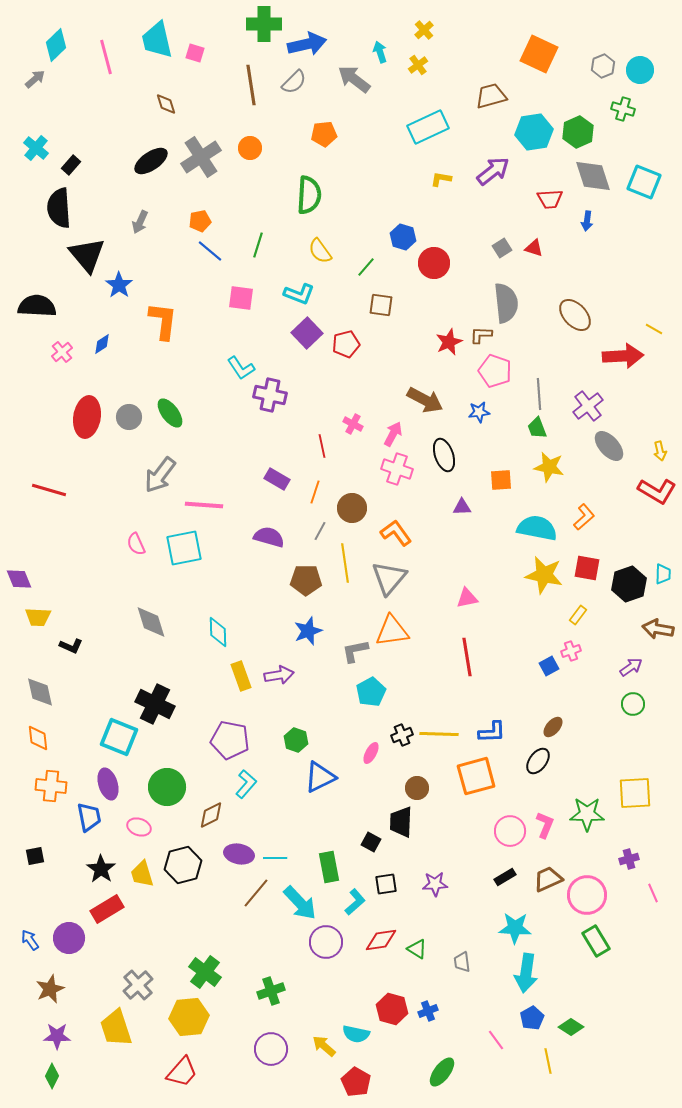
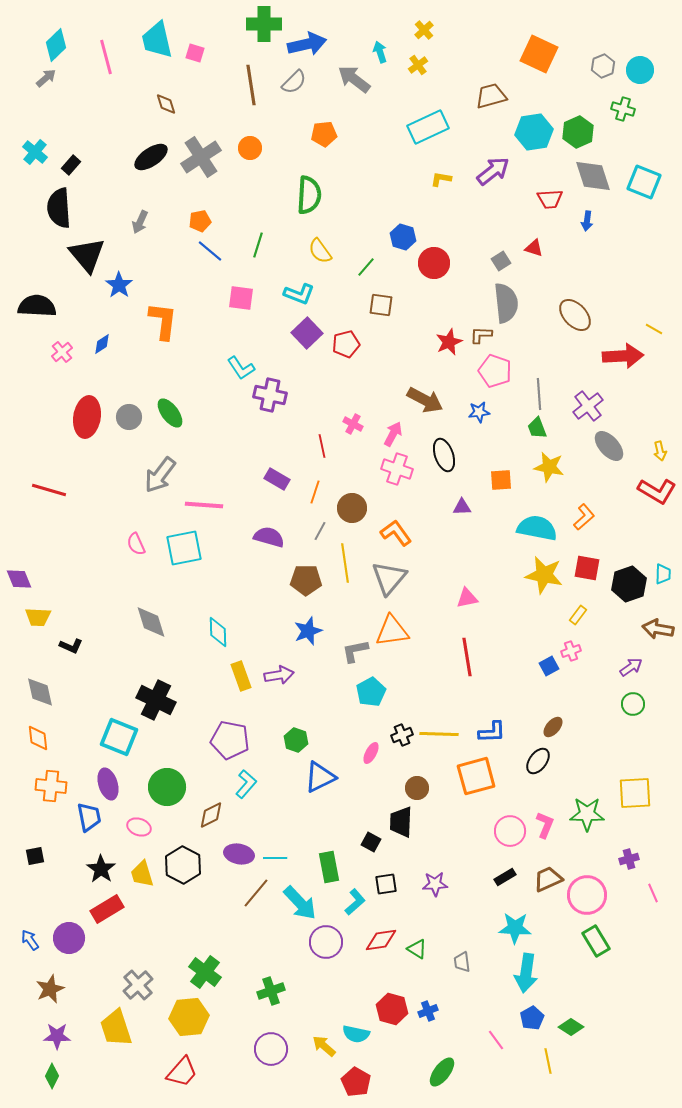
gray arrow at (35, 79): moved 11 px right, 1 px up
cyan cross at (36, 148): moved 1 px left, 4 px down
black ellipse at (151, 161): moved 4 px up
gray square at (502, 248): moved 1 px left, 13 px down
black cross at (155, 704): moved 1 px right, 4 px up
black hexagon at (183, 865): rotated 18 degrees counterclockwise
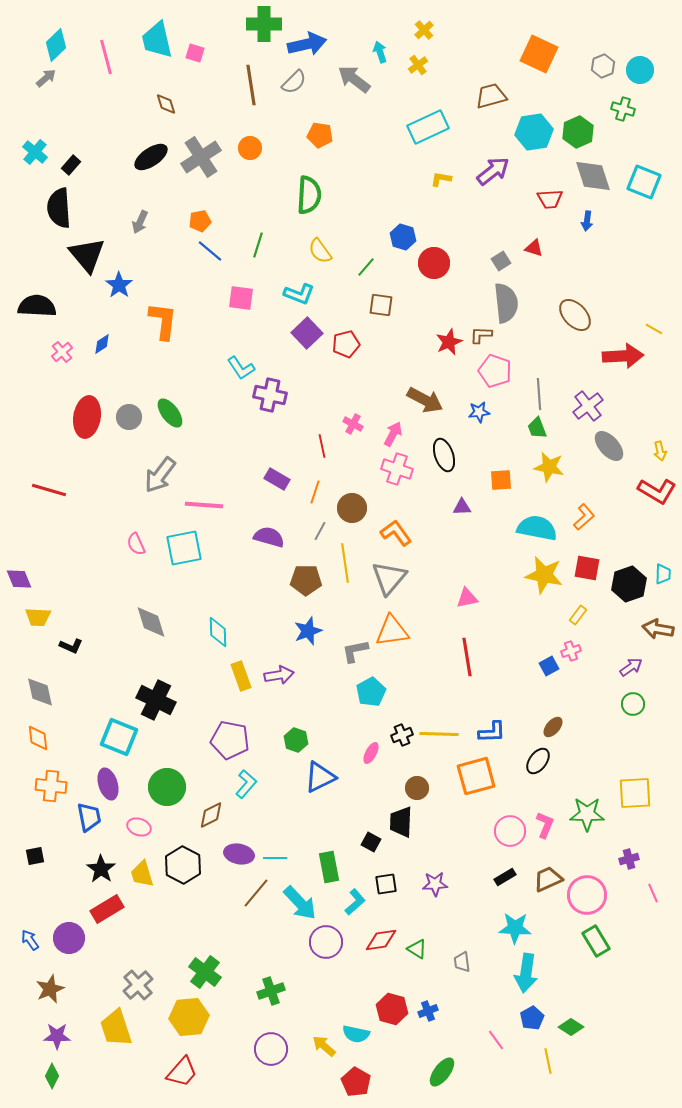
orange pentagon at (324, 134): moved 4 px left, 1 px down; rotated 15 degrees clockwise
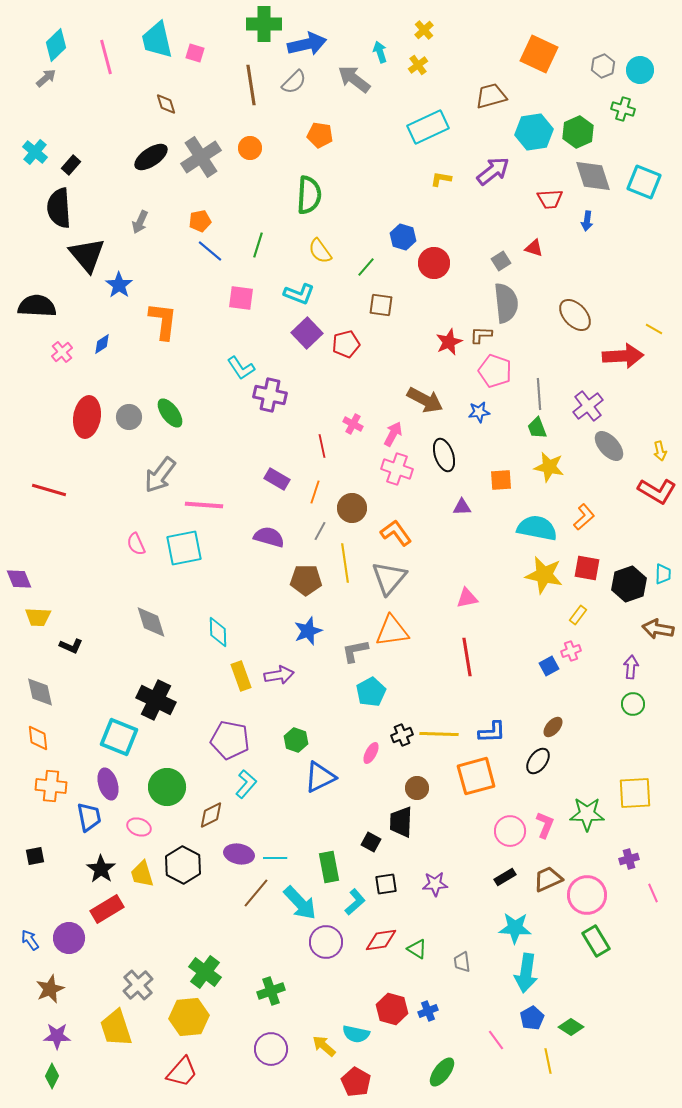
purple arrow at (631, 667): rotated 50 degrees counterclockwise
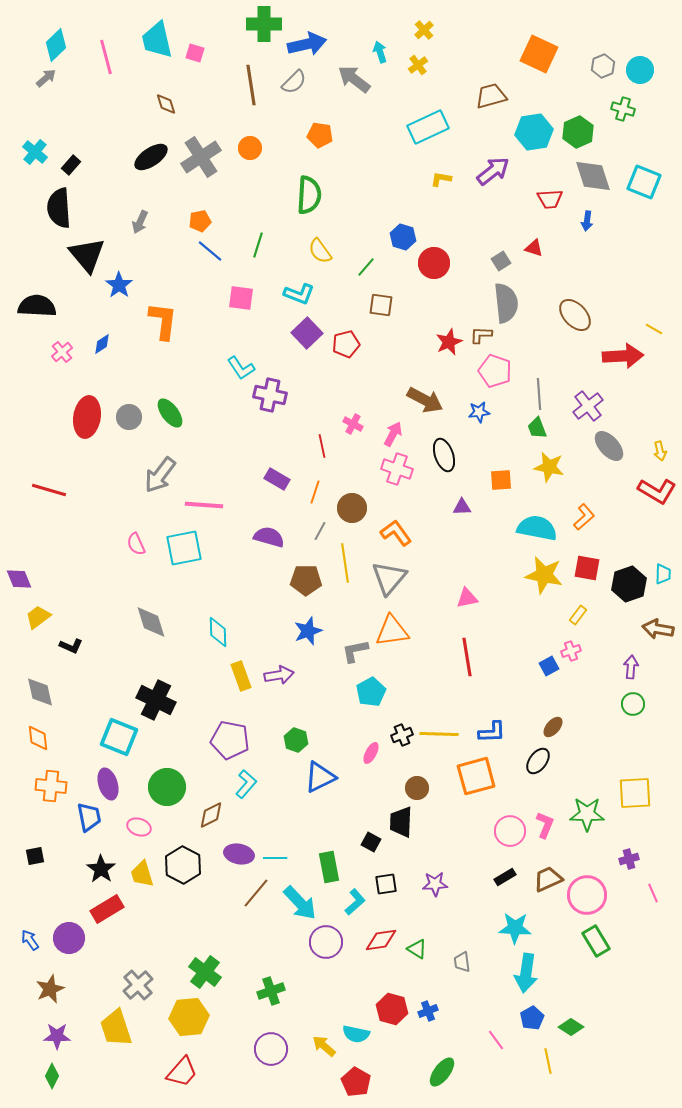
yellow trapezoid at (38, 617): rotated 140 degrees clockwise
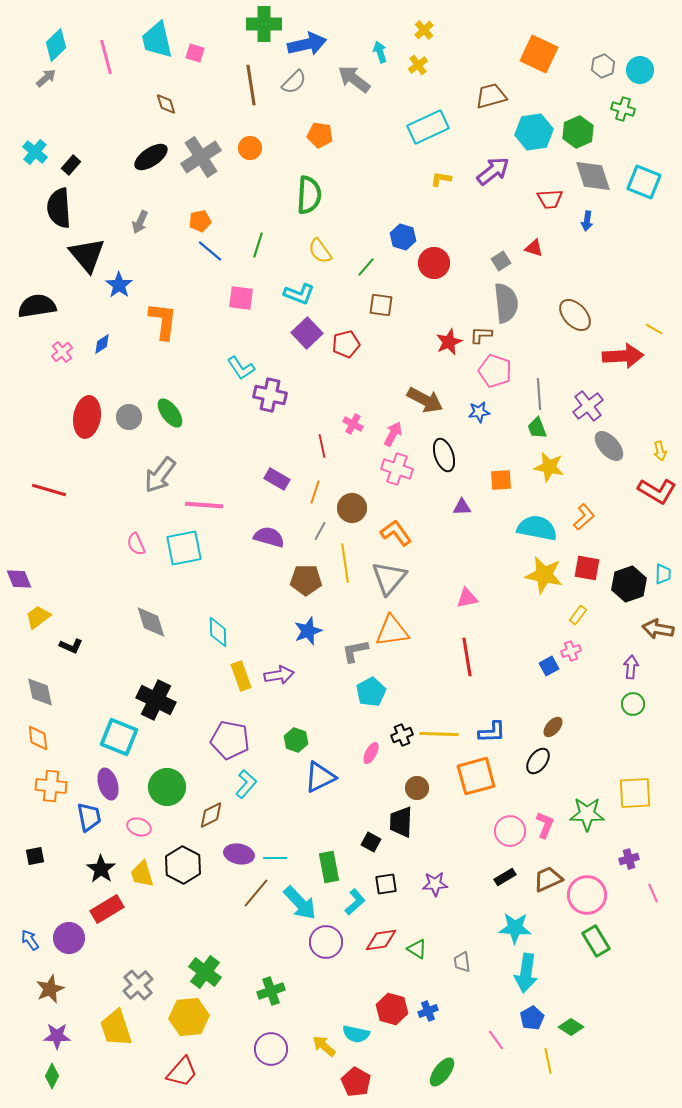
black semicircle at (37, 306): rotated 12 degrees counterclockwise
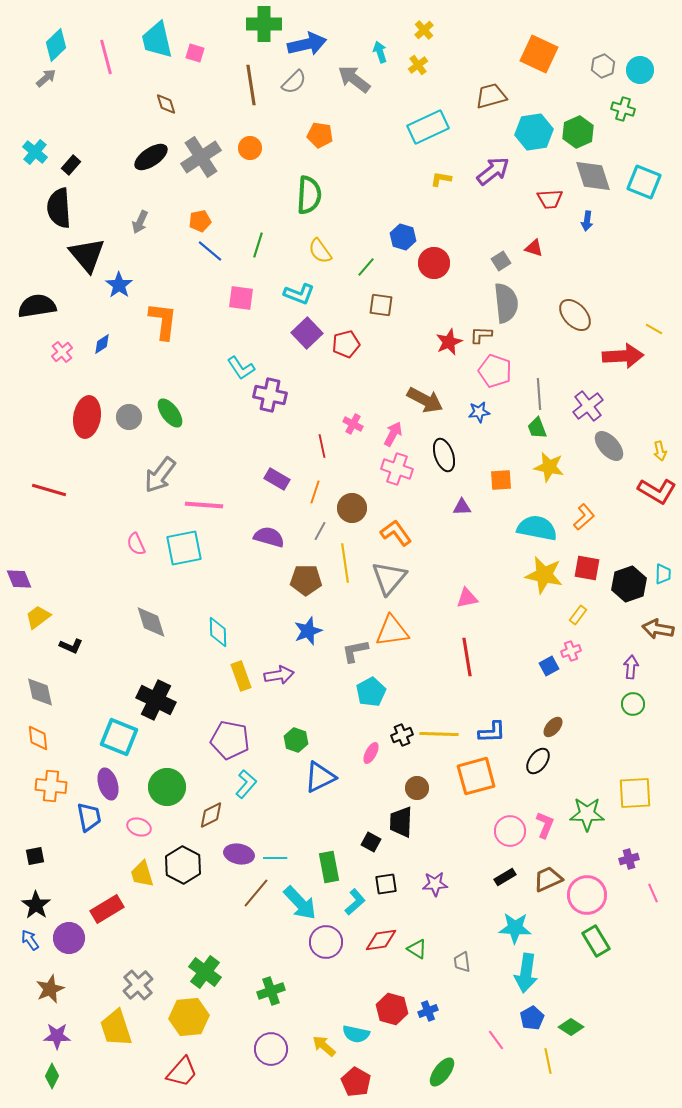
black star at (101, 869): moved 65 px left, 36 px down
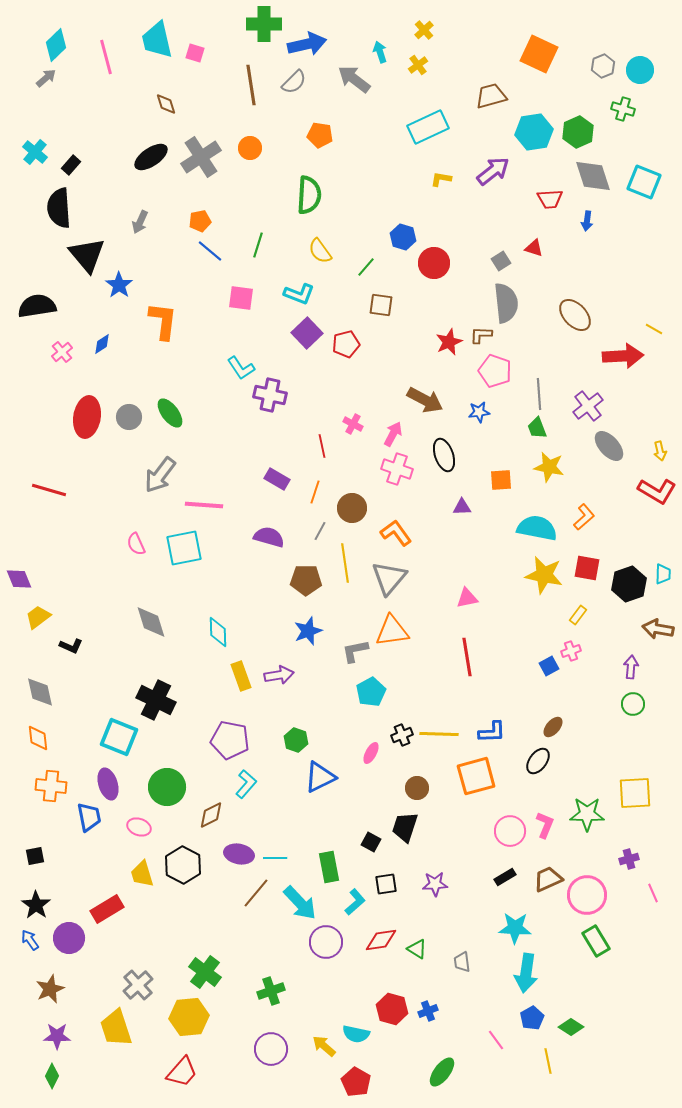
black trapezoid at (401, 822): moved 4 px right, 5 px down; rotated 16 degrees clockwise
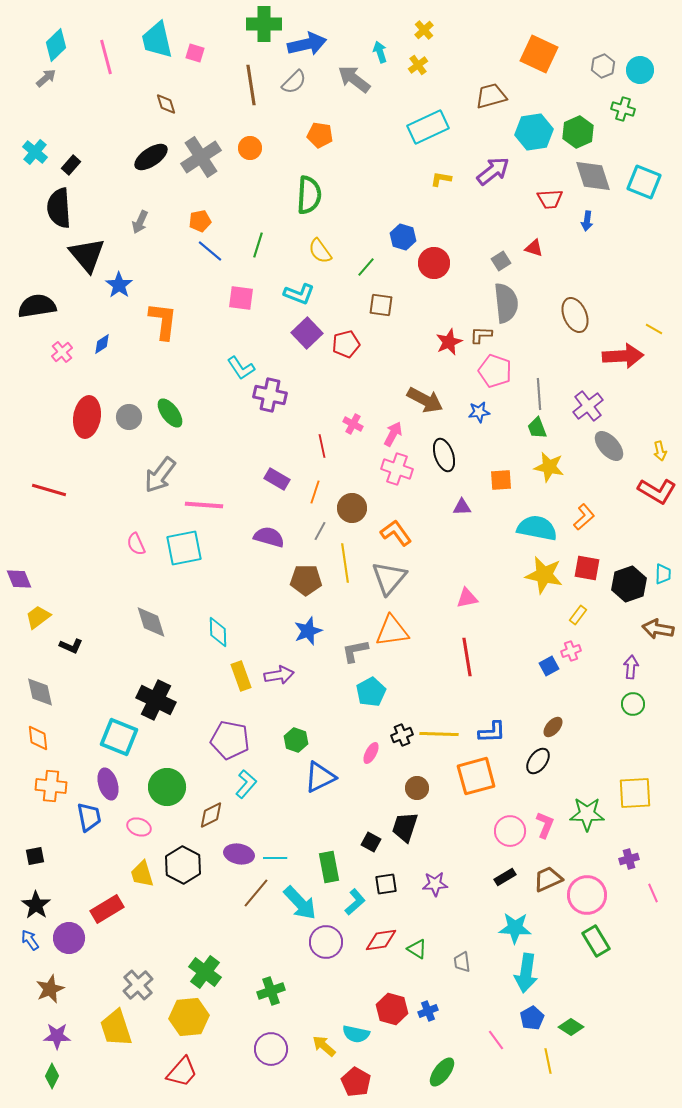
brown ellipse at (575, 315): rotated 20 degrees clockwise
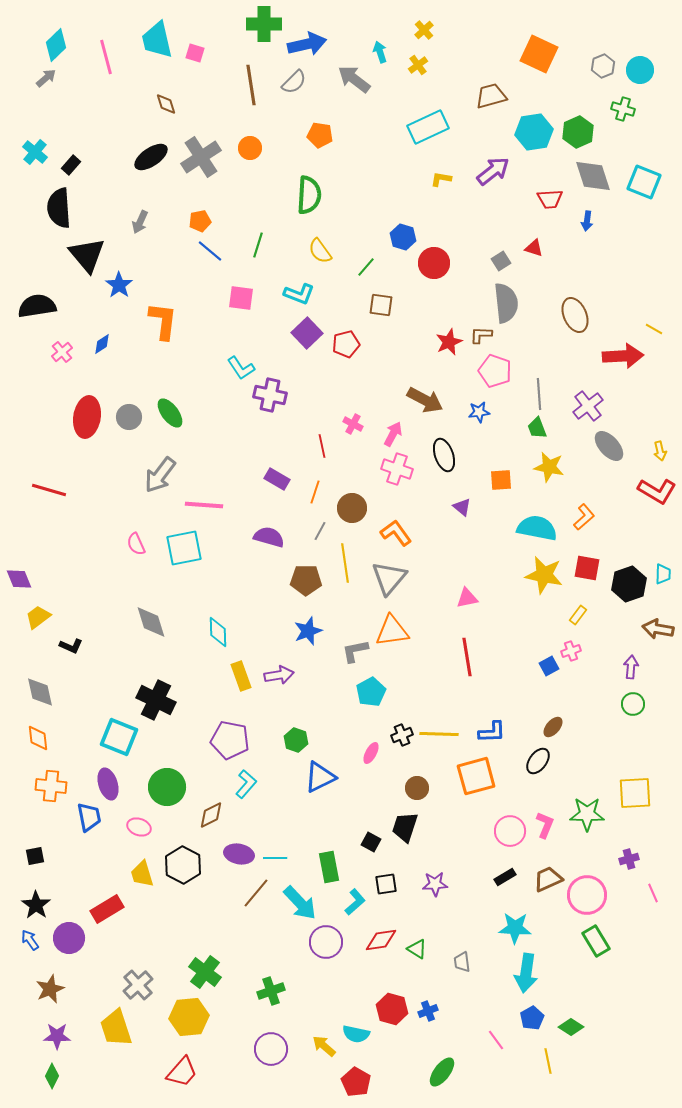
purple triangle at (462, 507): rotated 42 degrees clockwise
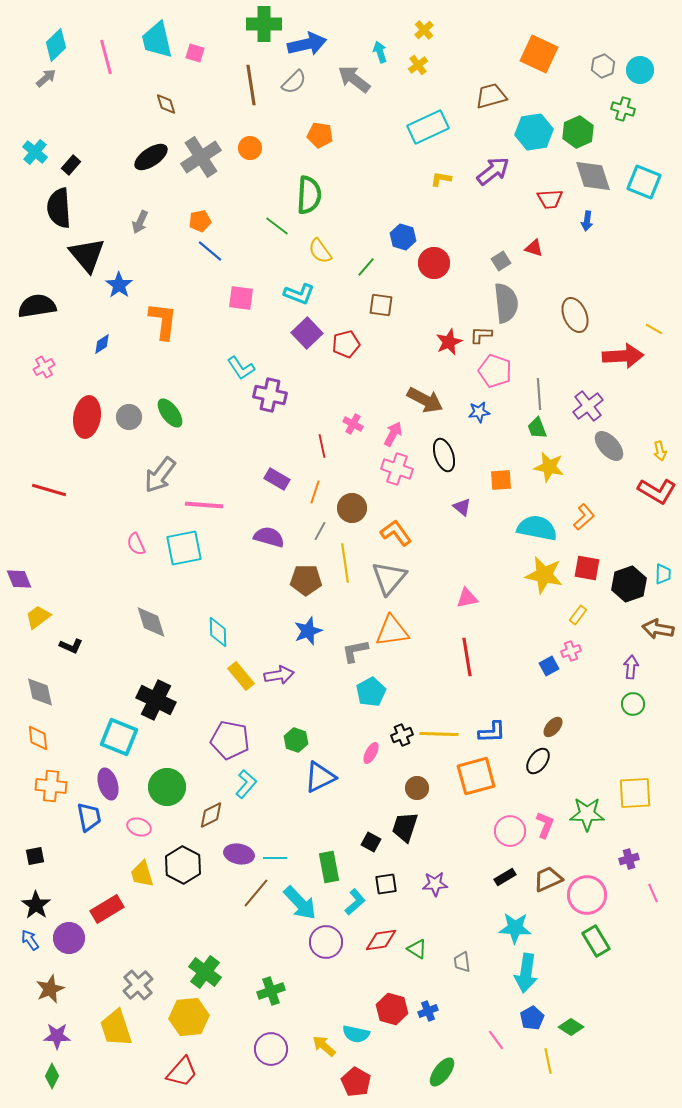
green line at (258, 245): moved 19 px right, 19 px up; rotated 70 degrees counterclockwise
pink cross at (62, 352): moved 18 px left, 15 px down; rotated 10 degrees clockwise
yellow rectangle at (241, 676): rotated 20 degrees counterclockwise
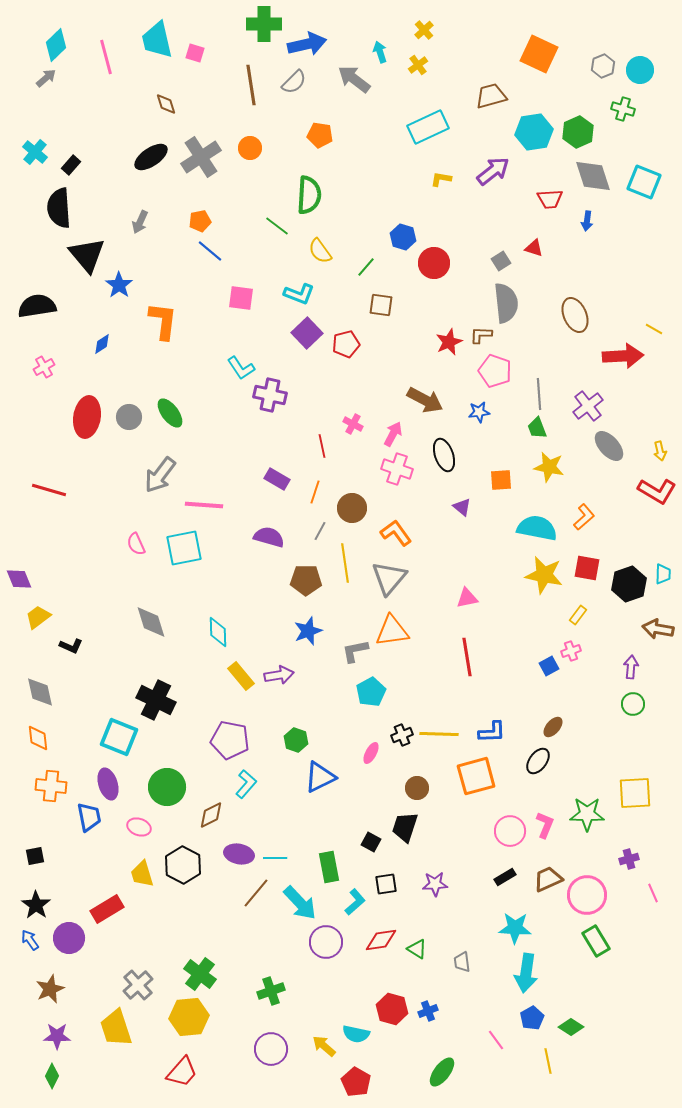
green cross at (205, 972): moved 5 px left, 2 px down
